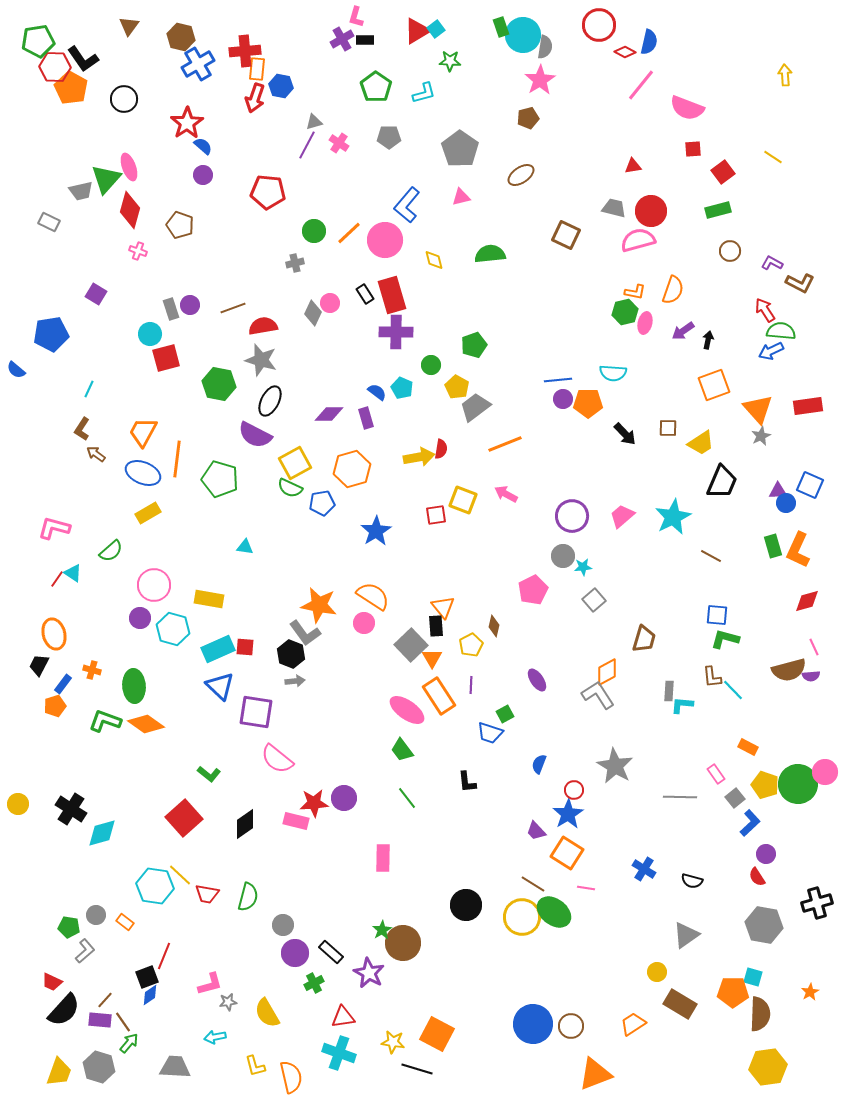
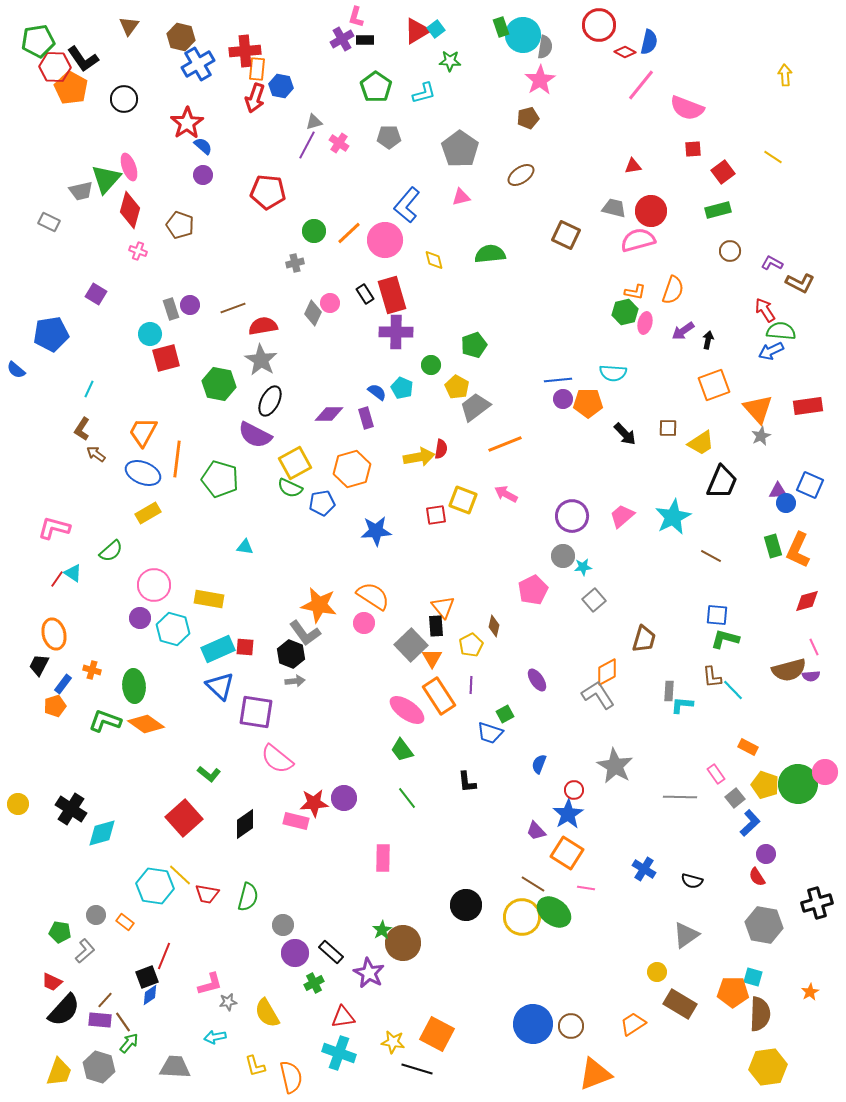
gray star at (261, 360): rotated 16 degrees clockwise
blue star at (376, 531): rotated 28 degrees clockwise
green pentagon at (69, 927): moved 9 px left, 5 px down
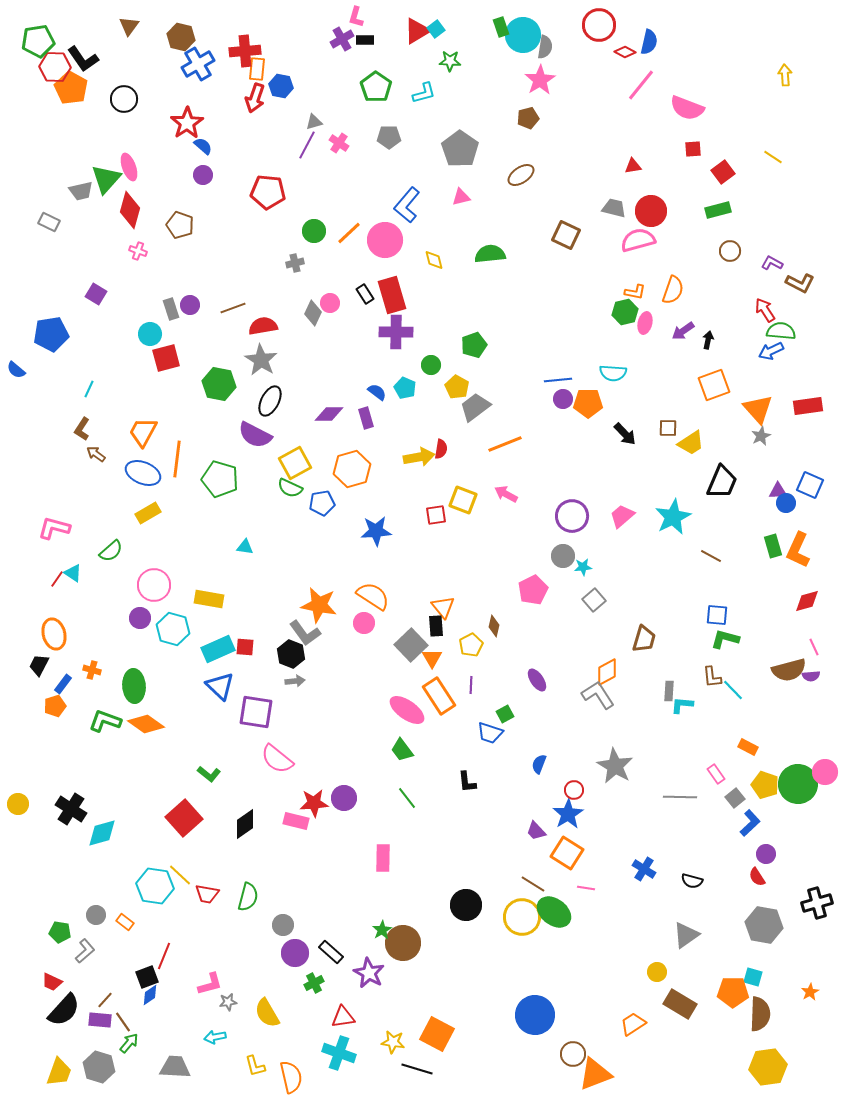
cyan pentagon at (402, 388): moved 3 px right
yellow trapezoid at (701, 443): moved 10 px left
blue circle at (533, 1024): moved 2 px right, 9 px up
brown circle at (571, 1026): moved 2 px right, 28 px down
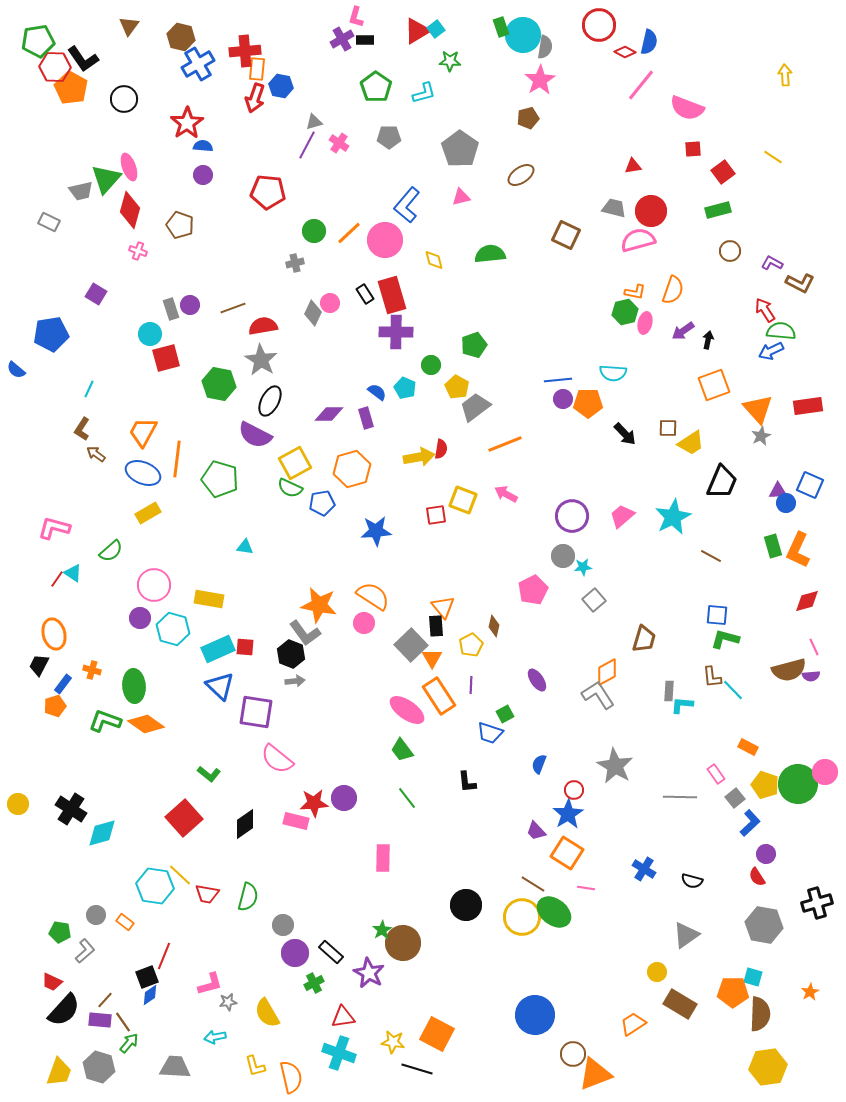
blue semicircle at (203, 146): rotated 36 degrees counterclockwise
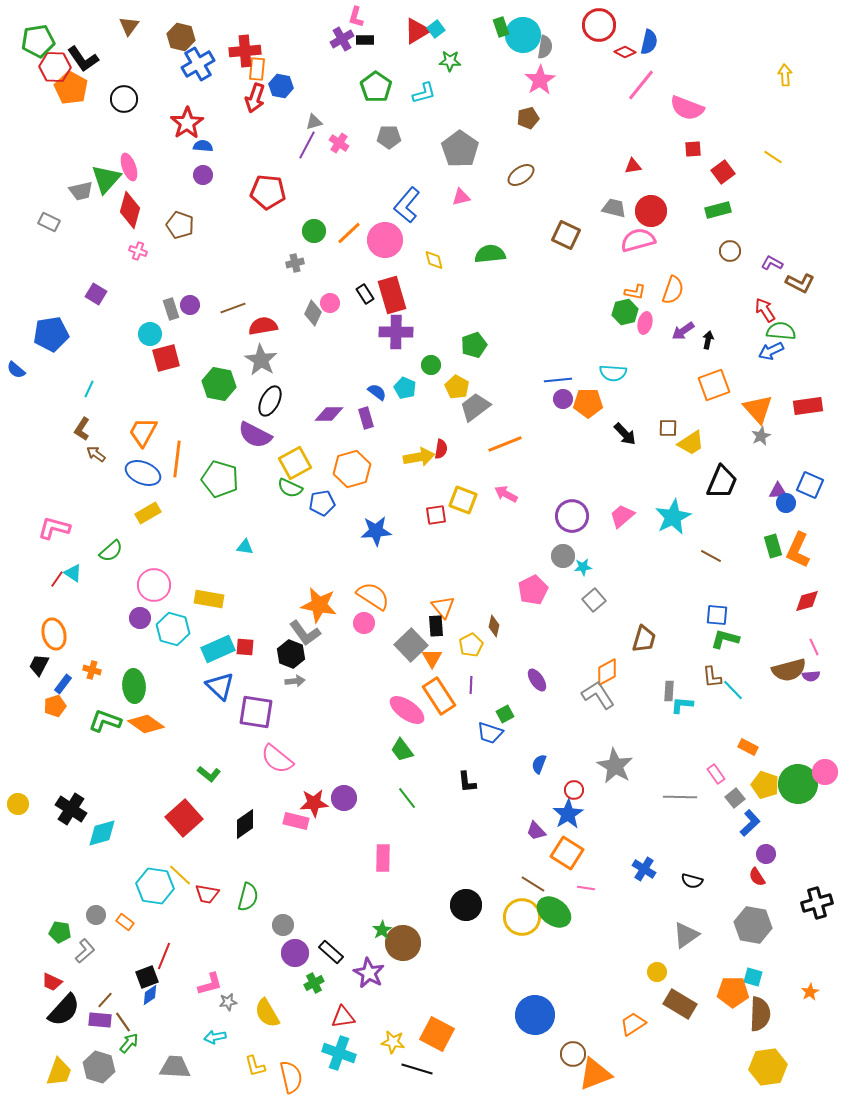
gray hexagon at (764, 925): moved 11 px left
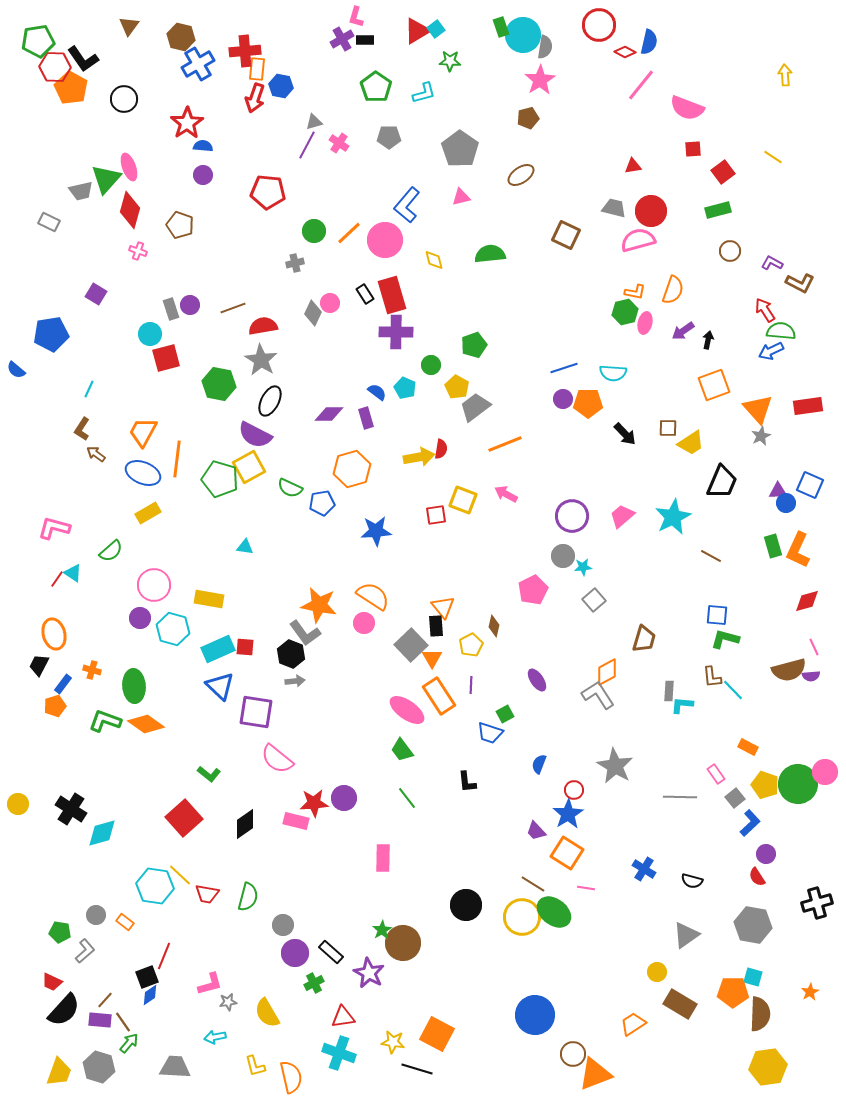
blue line at (558, 380): moved 6 px right, 12 px up; rotated 12 degrees counterclockwise
yellow square at (295, 463): moved 46 px left, 4 px down
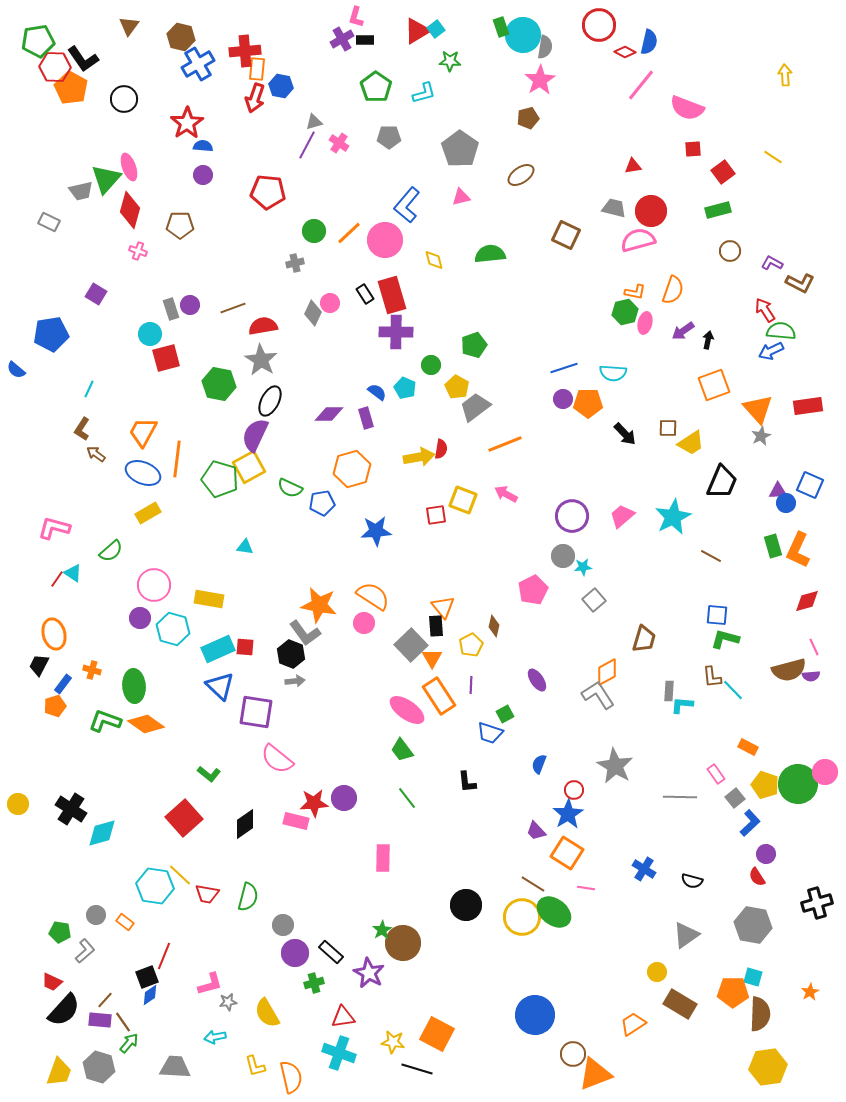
brown pentagon at (180, 225): rotated 20 degrees counterclockwise
purple semicircle at (255, 435): rotated 88 degrees clockwise
green cross at (314, 983): rotated 12 degrees clockwise
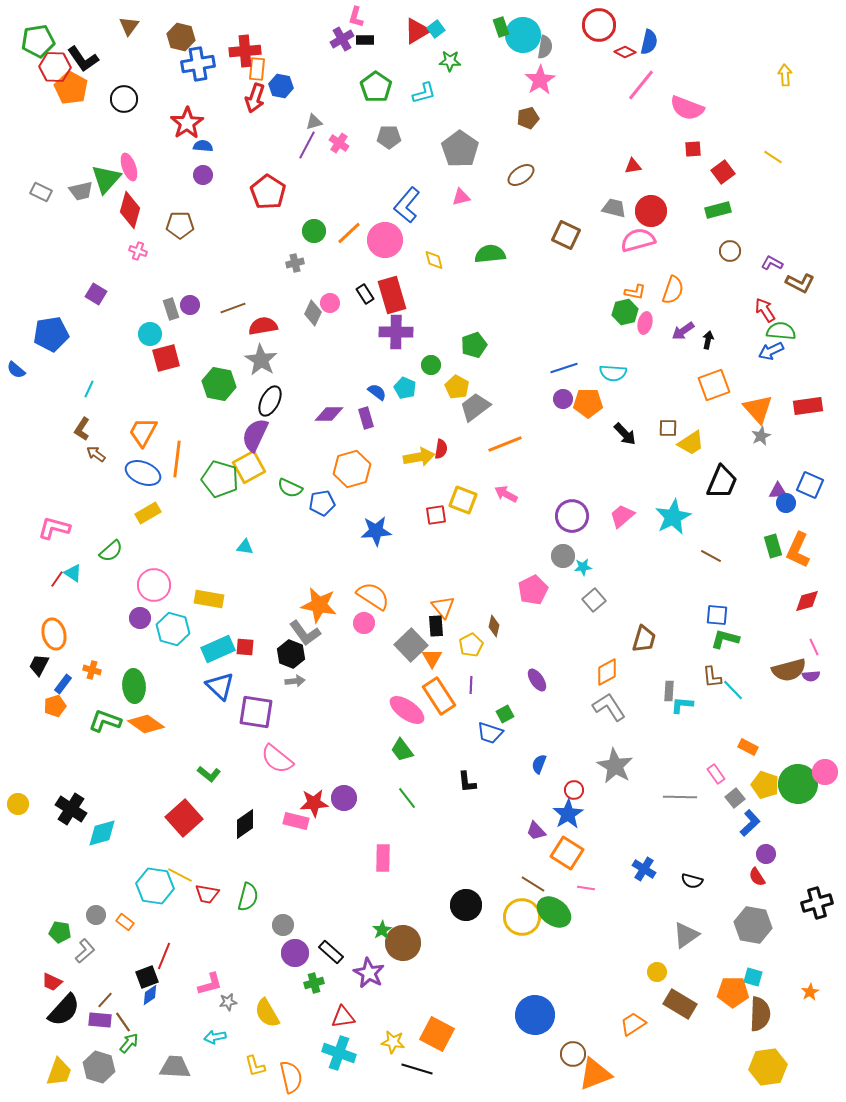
blue cross at (198, 64): rotated 20 degrees clockwise
red pentagon at (268, 192): rotated 28 degrees clockwise
gray rectangle at (49, 222): moved 8 px left, 30 px up
gray L-shape at (598, 695): moved 11 px right, 12 px down
yellow line at (180, 875): rotated 15 degrees counterclockwise
